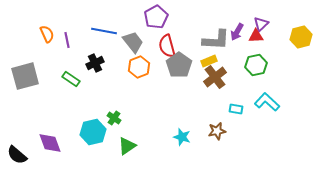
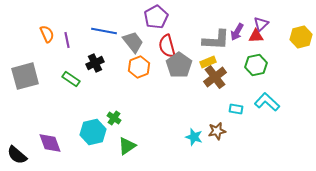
yellow rectangle: moved 1 px left, 1 px down
cyan star: moved 12 px right
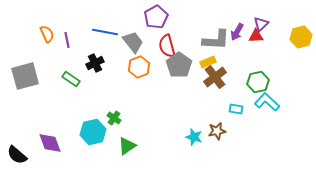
blue line: moved 1 px right, 1 px down
green hexagon: moved 2 px right, 17 px down
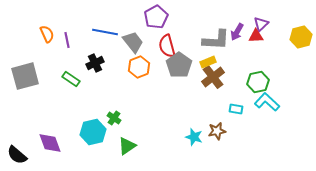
brown cross: moved 2 px left
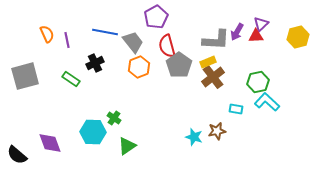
yellow hexagon: moved 3 px left
cyan hexagon: rotated 15 degrees clockwise
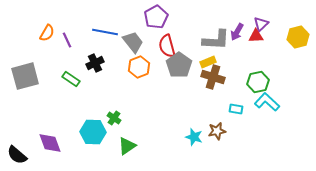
orange semicircle: moved 1 px up; rotated 54 degrees clockwise
purple line: rotated 14 degrees counterclockwise
brown cross: rotated 35 degrees counterclockwise
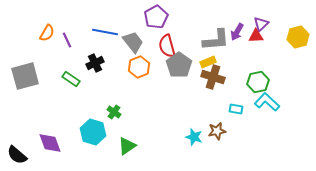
gray L-shape: rotated 8 degrees counterclockwise
green cross: moved 6 px up
cyan hexagon: rotated 15 degrees clockwise
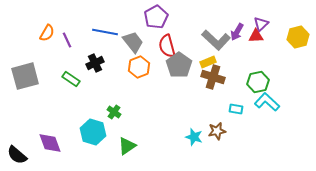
gray L-shape: rotated 48 degrees clockwise
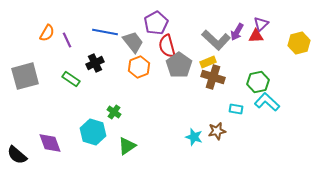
purple pentagon: moved 6 px down
yellow hexagon: moved 1 px right, 6 px down
